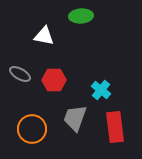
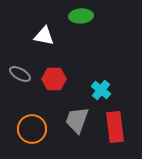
red hexagon: moved 1 px up
gray trapezoid: moved 2 px right, 2 px down
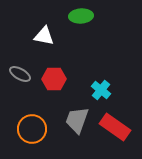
red rectangle: rotated 48 degrees counterclockwise
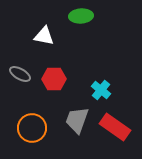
orange circle: moved 1 px up
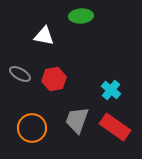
red hexagon: rotated 10 degrees counterclockwise
cyan cross: moved 10 px right
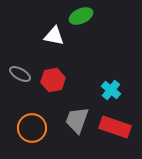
green ellipse: rotated 20 degrees counterclockwise
white triangle: moved 10 px right
red hexagon: moved 1 px left, 1 px down
red rectangle: rotated 16 degrees counterclockwise
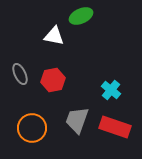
gray ellipse: rotated 35 degrees clockwise
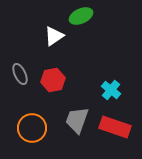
white triangle: rotated 45 degrees counterclockwise
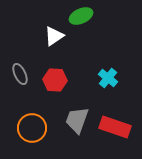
red hexagon: moved 2 px right; rotated 15 degrees clockwise
cyan cross: moved 3 px left, 12 px up
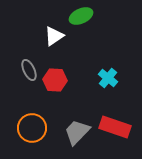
gray ellipse: moved 9 px right, 4 px up
gray trapezoid: moved 12 px down; rotated 24 degrees clockwise
